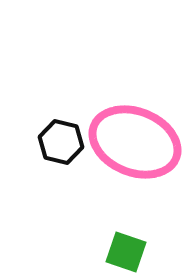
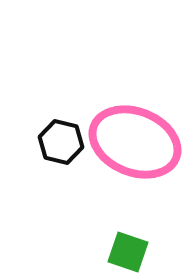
green square: moved 2 px right
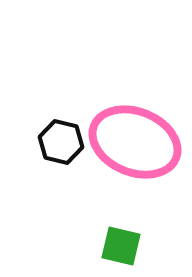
green square: moved 7 px left, 6 px up; rotated 6 degrees counterclockwise
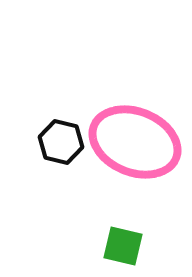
green square: moved 2 px right
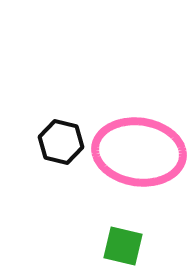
pink ellipse: moved 4 px right, 10 px down; rotated 14 degrees counterclockwise
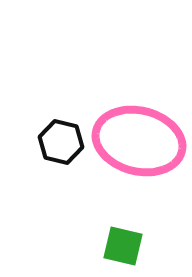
pink ellipse: moved 11 px up; rotated 6 degrees clockwise
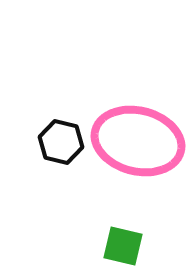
pink ellipse: moved 1 px left
